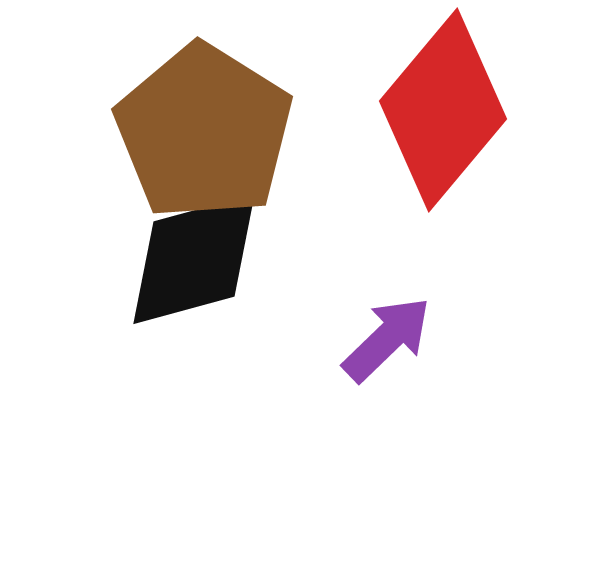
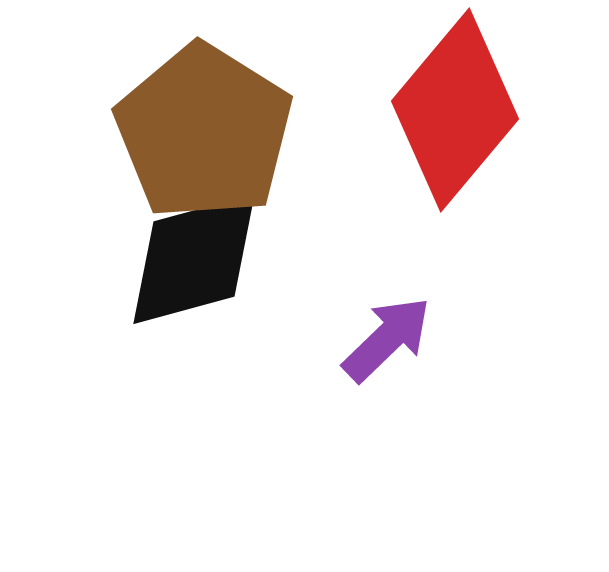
red diamond: moved 12 px right
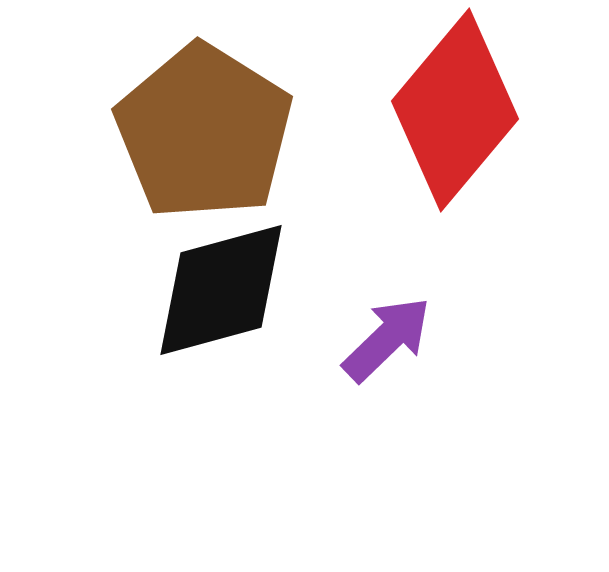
black diamond: moved 27 px right, 31 px down
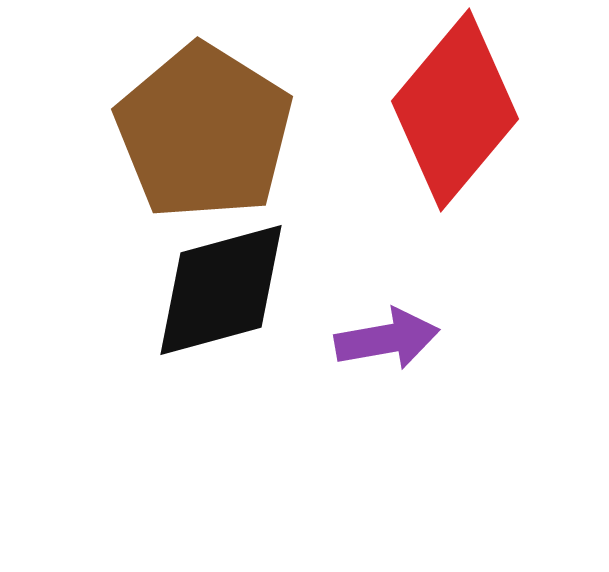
purple arrow: rotated 34 degrees clockwise
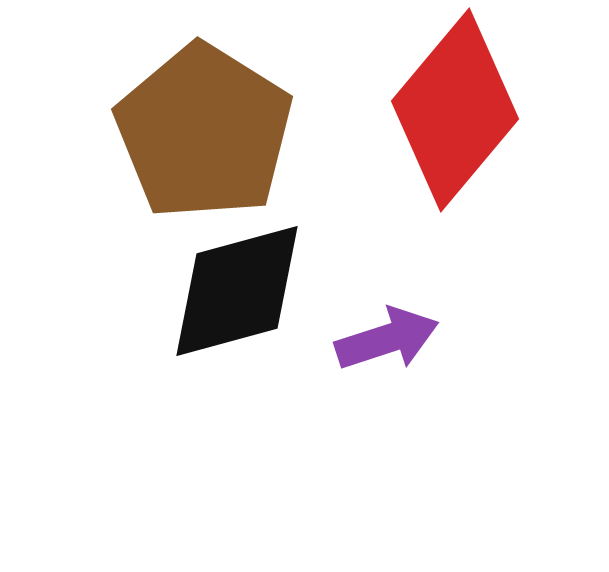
black diamond: moved 16 px right, 1 px down
purple arrow: rotated 8 degrees counterclockwise
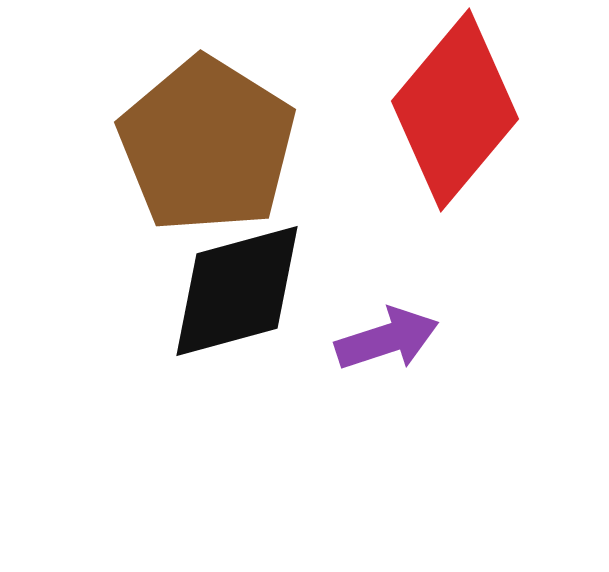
brown pentagon: moved 3 px right, 13 px down
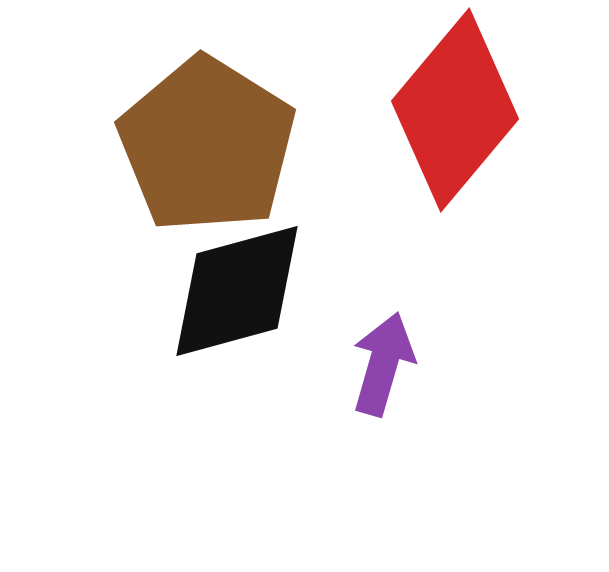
purple arrow: moved 4 px left, 25 px down; rotated 56 degrees counterclockwise
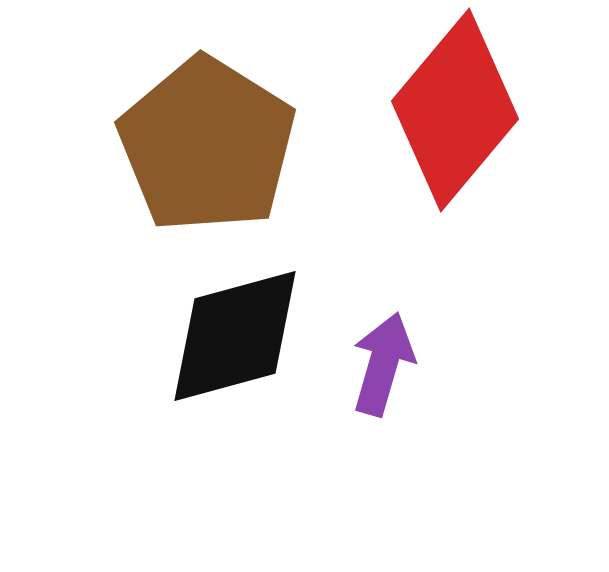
black diamond: moved 2 px left, 45 px down
